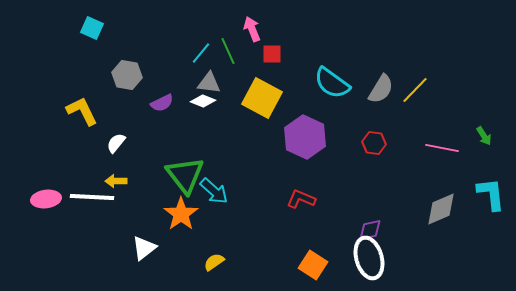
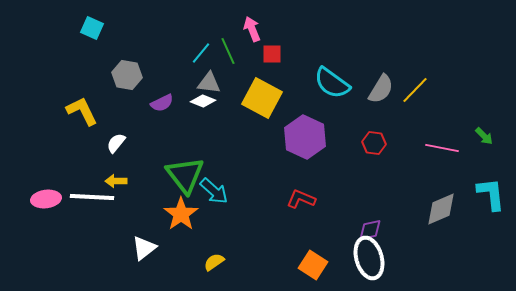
green arrow: rotated 12 degrees counterclockwise
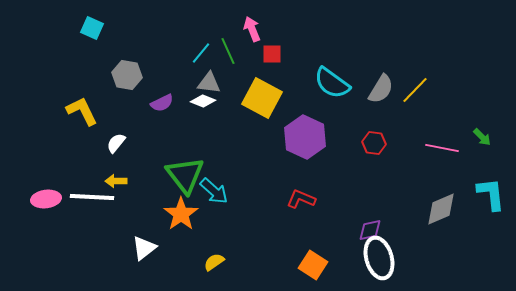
green arrow: moved 2 px left, 1 px down
white ellipse: moved 10 px right
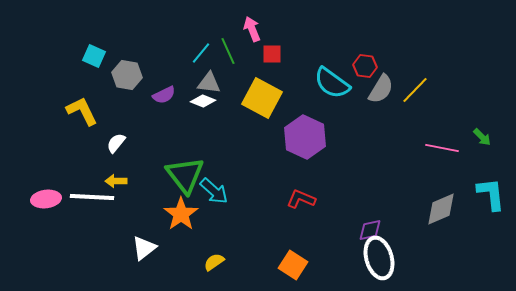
cyan square: moved 2 px right, 28 px down
purple semicircle: moved 2 px right, 8 px up
red hexagon: moved 9 px left, 77 px up
orange square: moved 20 px left
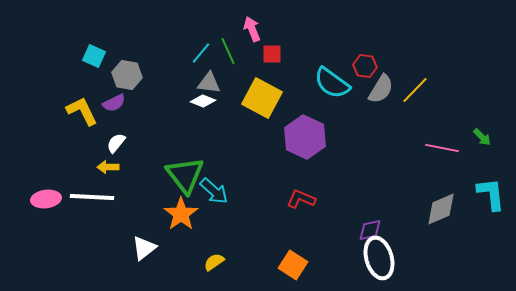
purple semicircle: moved 50 px left, 8 px down
yellow arrow: moved 8 px left, 14 px up
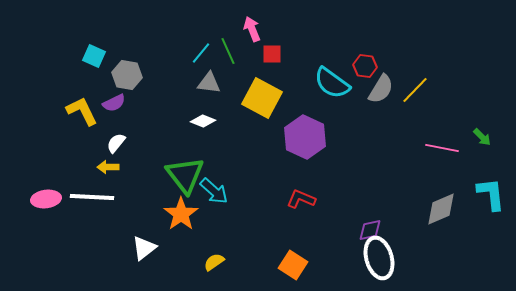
white diamond: moved 20 px down
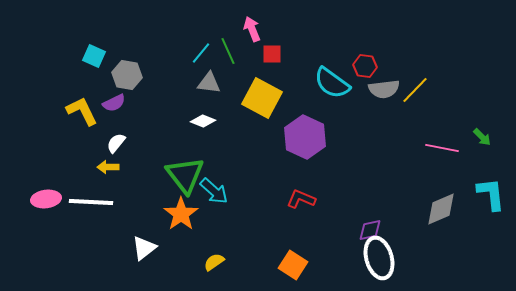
gray semicircle: moved 3 px right; rotated 52 degrees clockwise
white line: moved 1 px left, 5 px down
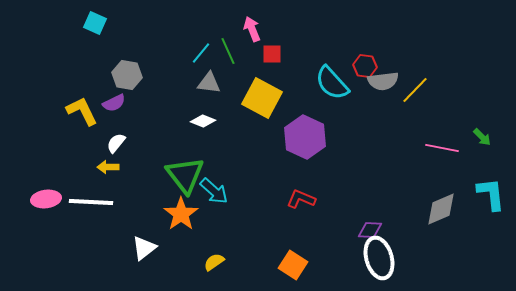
cyan square: moved 1 px right, 33 px up
cyan semicircle: rotated 12 degrees clockwise
gray semicircle: moved 1 px left, 8 px up
purple diamond: rotated 15 degrees clockwise
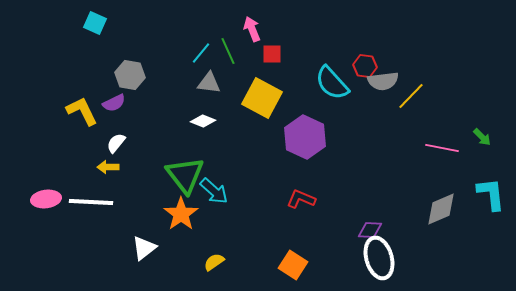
gray hexagon: moved 3 px right
yellow line: moved 4 px left, 6 px down
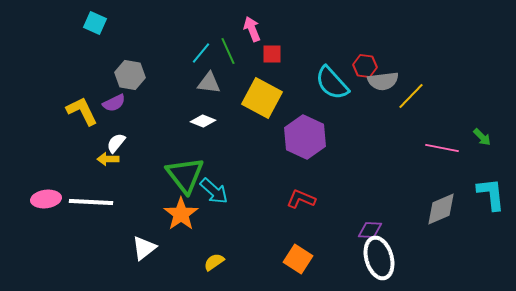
yellow arrow: moved 8 px up
orange square: moved 5 px right, 6 px up
